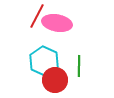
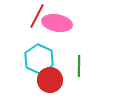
cyan hexagon: moved 5 px left, 2 px up
red circle: moved 5 px left
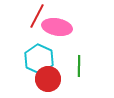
pink ellipse: moved 4 px down
red circle: moved 2 px left, 1 px up
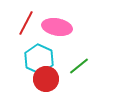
red line: moved 11 px left, 7 px down
green line: rotated 50 degrees clockwise
red circle: moved 2 px left
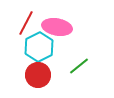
cyan hexagon: moved 12 px up; rotated 8 degrees clockwise
red circle: moved 8 px left, 4 px up
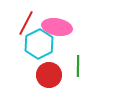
cyan hexagon: moved 3 px up
green line: moved 1 px left; rotated 50 degrees counterclockwise
red circle: moved 11 px right
